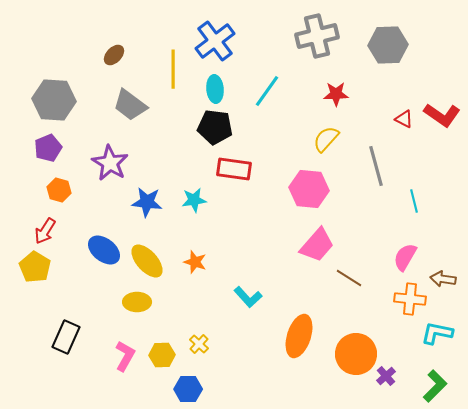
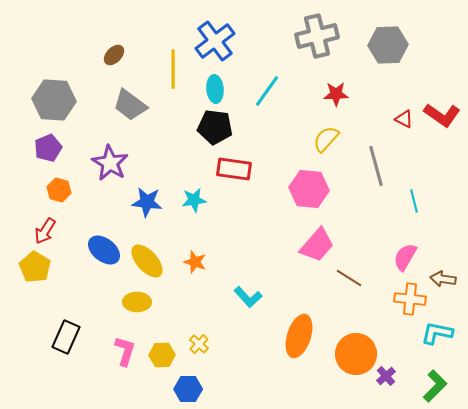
pink L-shape at (125, 356): moved 5 px up; rotated 12 degrees counterclockwise
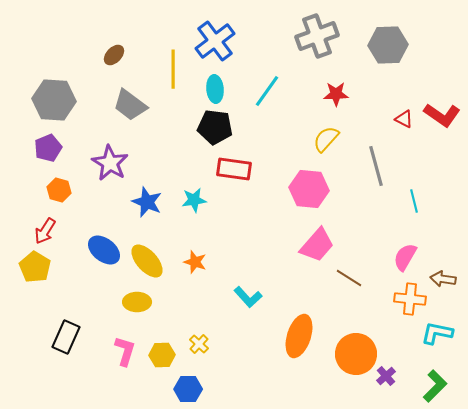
gray cross at (317, 36): rotated 6 degrees counterclockwise
blue star at (147, 202): rotated 16 degrees clockwise
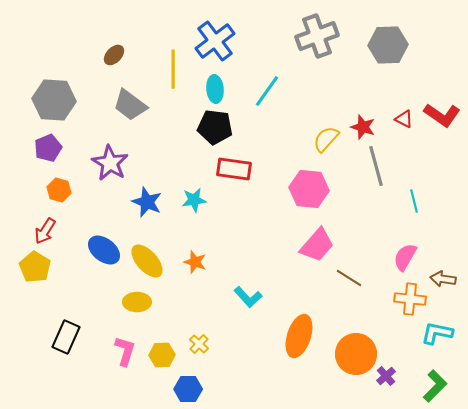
red star at (336, 94): moved 27 px right, 33 px down; rotated 20 degrees clockwise
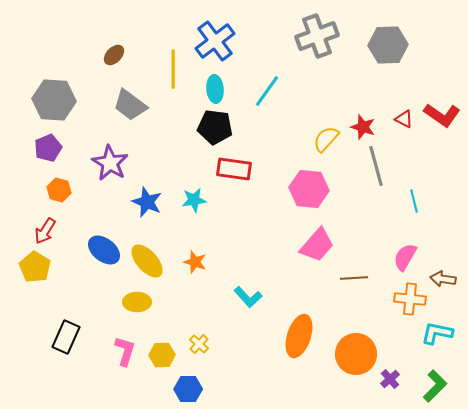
brown line at (349, 278): moved 5 px right; rotated 36 degrees counterclockwise
purple cross at (386, 376): moved 4 px right, 3 px down
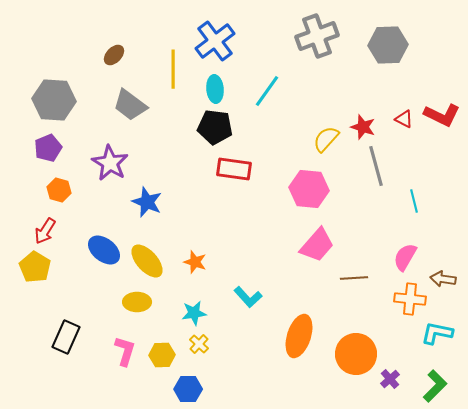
red L-shape at (442, 115): rotated 9 degrees counterclockwise
cyan star at (194, 200): moved 113 px down
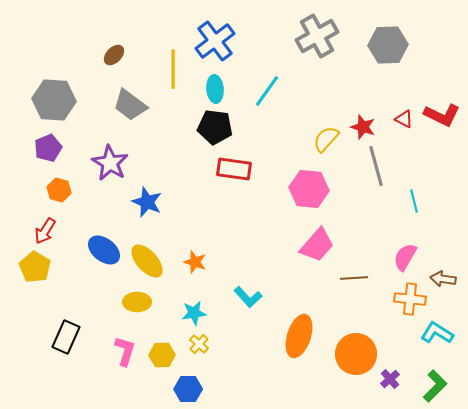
gray cross at (317, 36): rotated 9 degrees counterclockwise
cyan L-shape at (437, 333): rotated 20 degrees clockwise
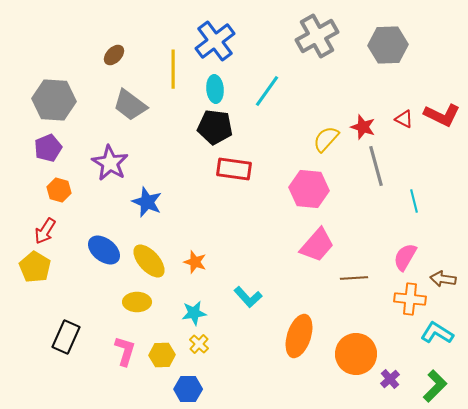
yellow ellipse at (147, 261): moved 2 px right
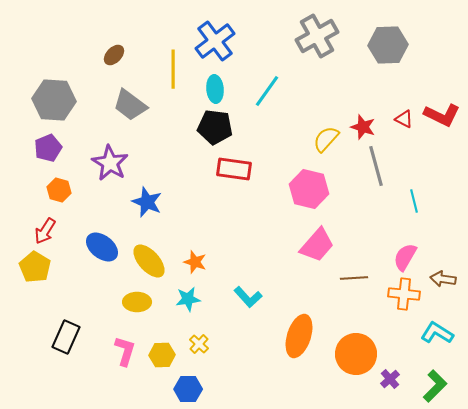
pink hexagon at (309, 189): rotated 9 degrees clockwise
blue ellipse at (104, 250): moved 2 px left, 3 px up
orange cross at (410, 299): moved 6 px left, 5 px up
cyan star at (194, 313): moved 6 px left, 14 px up
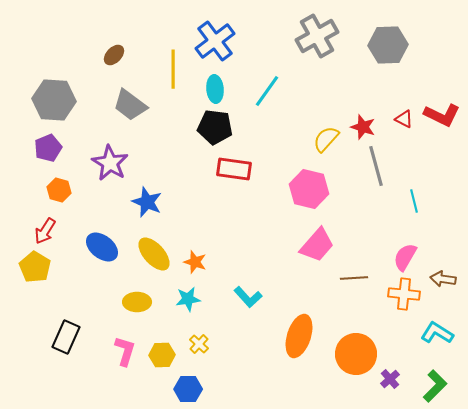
yellow ellipse at (149, 261): moved 5 px right, 7 px up
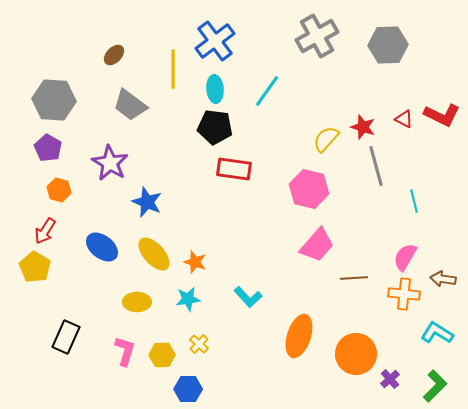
purple pentagon at (48, 148): rotated 20 degrees counterclockwise
